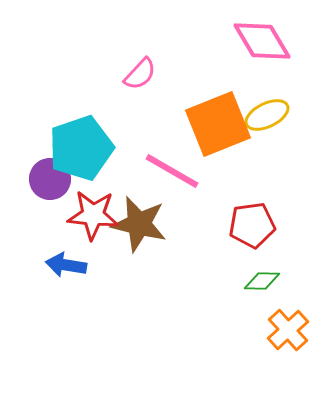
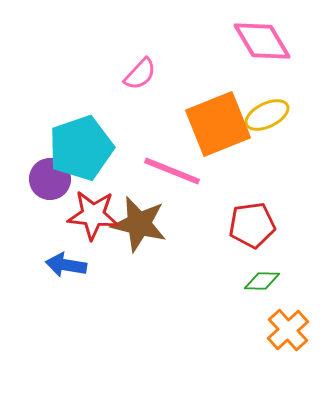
pink line: rotated 8 degrees counterclockwise
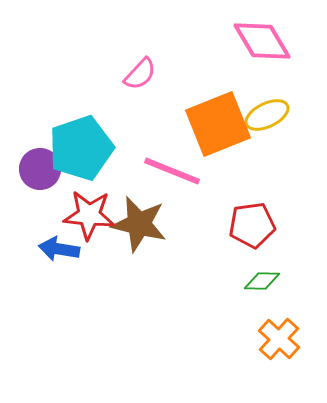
purple circle: moved 10 px left, 10 px up
red star: moved 4 px left
blue arrow: moved 7 px left, 16 px up
orange cross: moved 9 px left, 9 px down; rotated 6 degrees counterclockwise
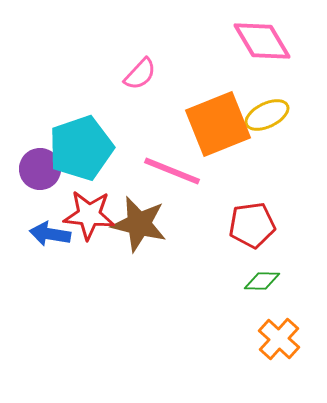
blue arrow: moved 9 px left, 15 px up
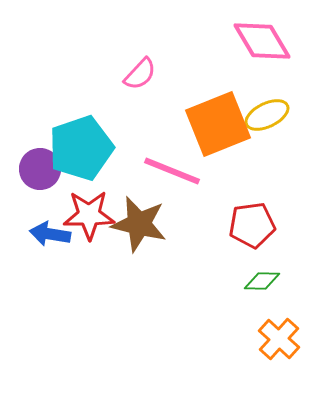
red star: rotated 6 degrees counterclockwise
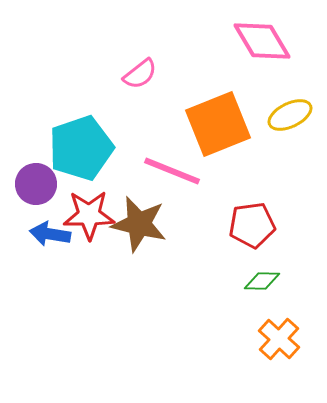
pink semicircle: rotated 9 degrees clockwise
yellow ellipse: moved 23 px right
purple circle: moved 4 px left, 15 px down
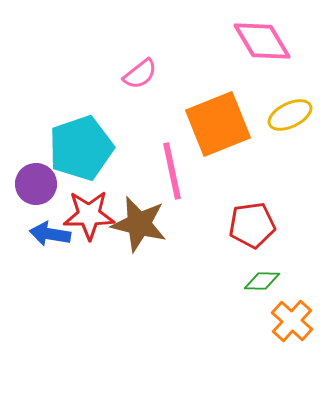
pink line: rotated 56 degrees clockwise
orange cross: moved 13 px right, 18 px up
